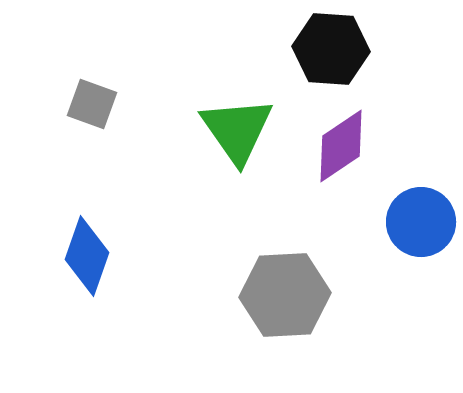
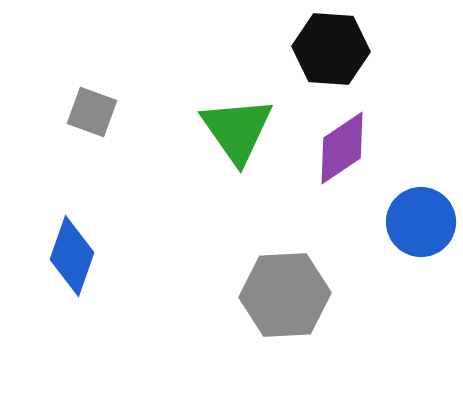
gray square: moved 8 px down
purple diamond: moved 1 px right, 2 px down
blue diamond: moved 15 px left
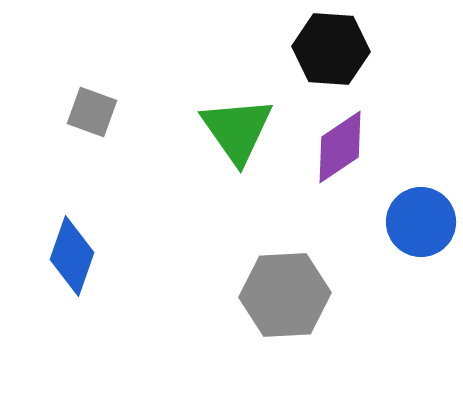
purple diamond: moved 2 px left, 1 px up
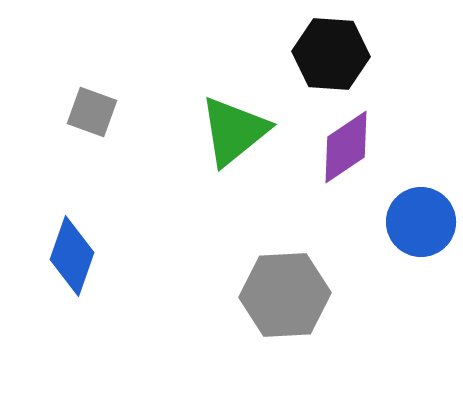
black hexagon: moved 5 px down
green triangle: moved 3 px left, 1 px down; rotated 26 degrees clockwise
purple diamond: moved 6 px right
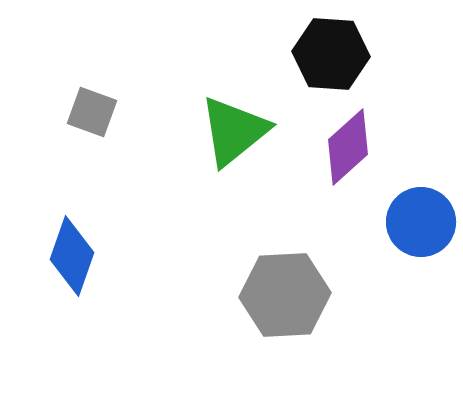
purple diamond: moved 2 px right; rotated 8 degrees counterclockwise
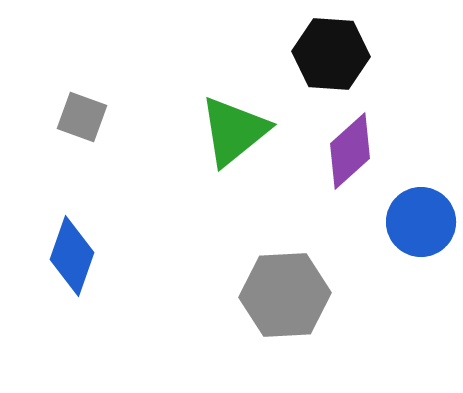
gray square: moved 10 px left, 5 px down
purple diamond: moved 2 px right, 4 px down
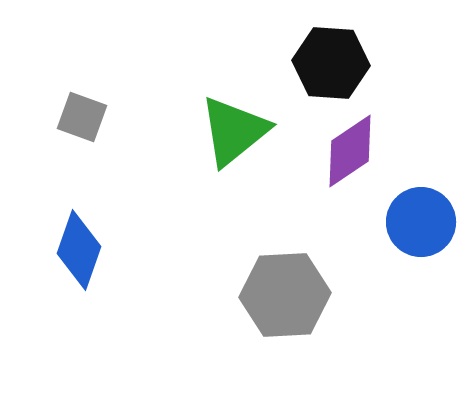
black hexagon: moved 9 px down
purple diamond: rotated 8 degrees clockwise
blue diamond: moved 7 px right, 6 px up
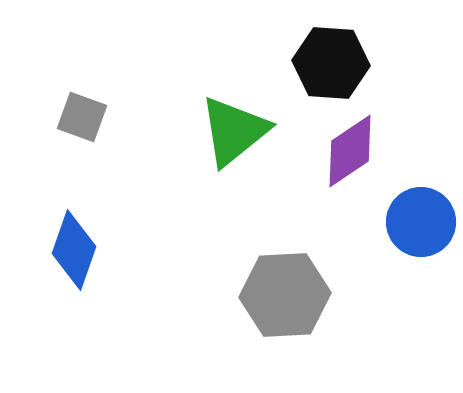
blue diamond: moved 5 px left
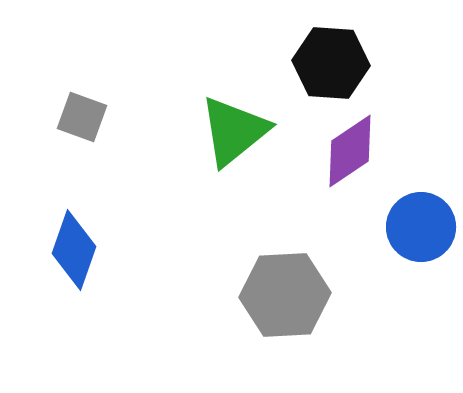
blue circle: moved 5 px down
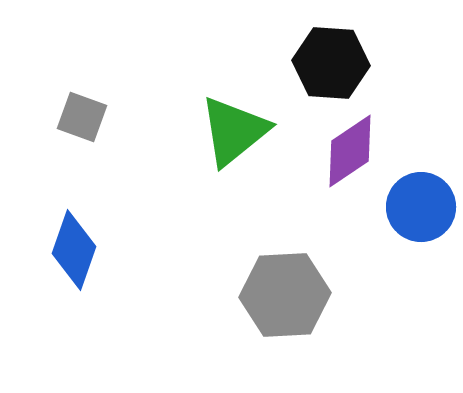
blue circle: moved 20 px up
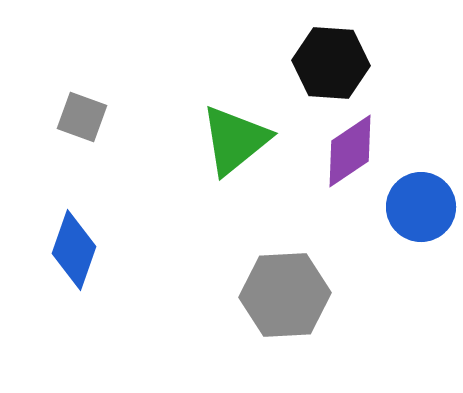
green triangle: moved 1 px right, 9 px down
